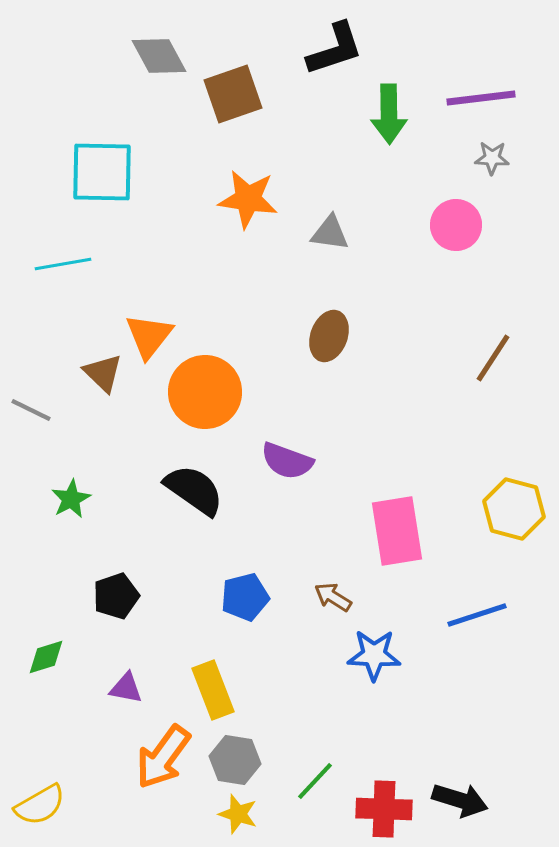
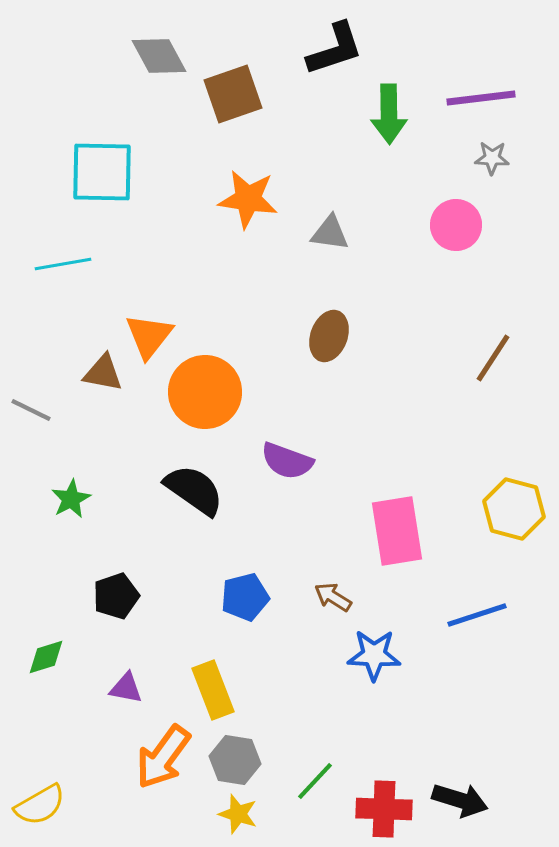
brown triangle: rotated 33 degrees counterclockwise
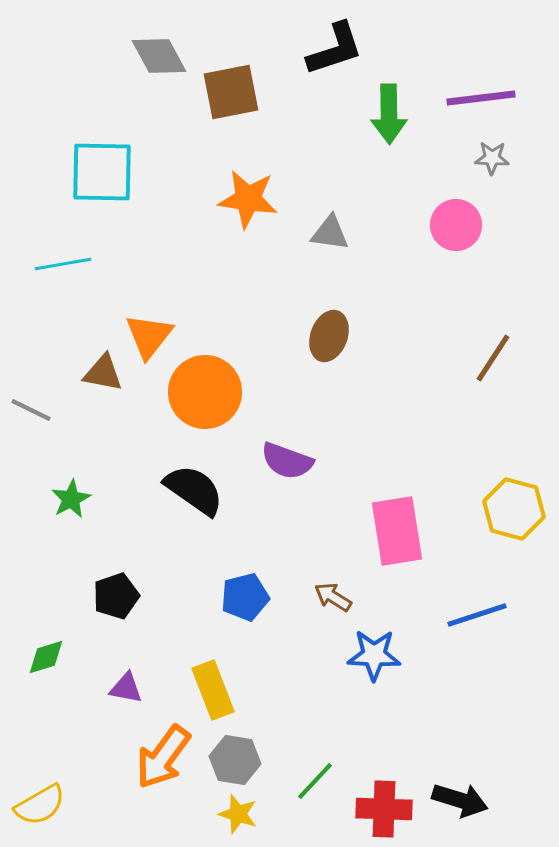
brown square: moved 2 px left, 2 px up; rotated 8 degrees clockwise
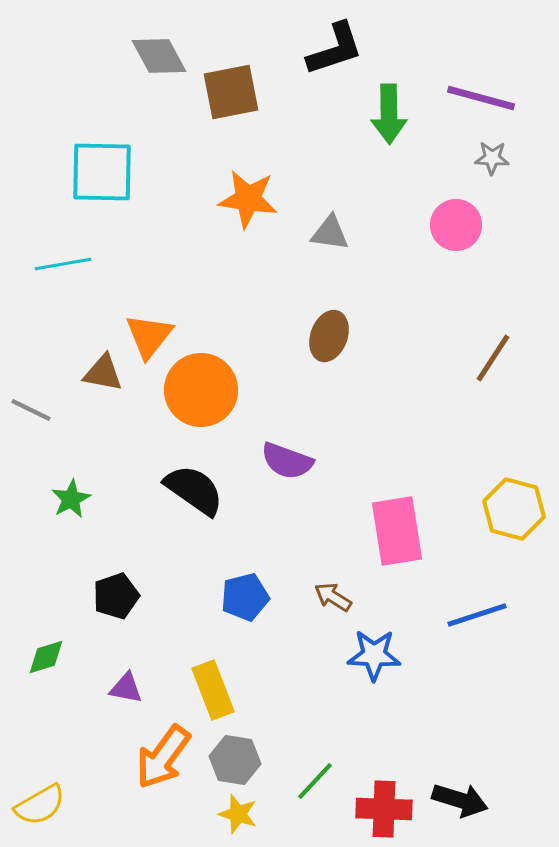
purple line: rotated 22 degrees clockwise
orange circle: moved 4 px left, 2 px up
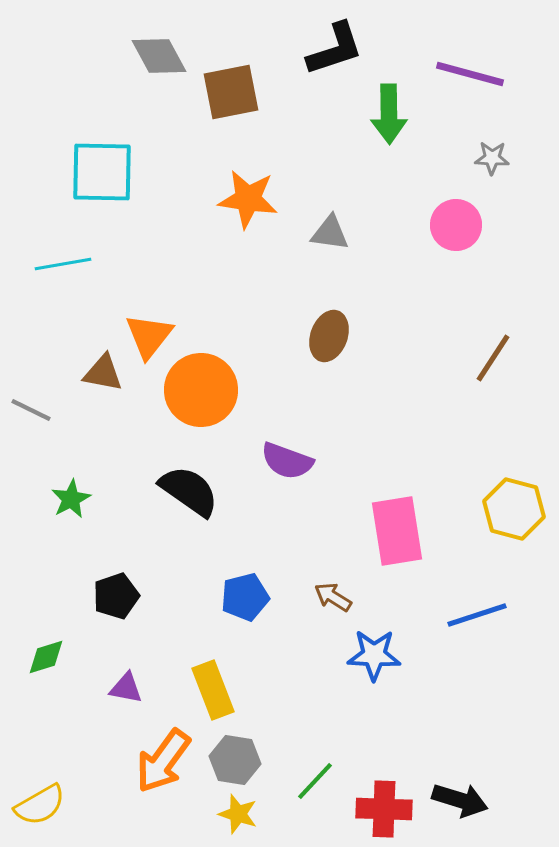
purple line: moved 11 px left, 24 px up
black semicircle: moved 5 px left, 1 px down
orange arrow: moved 4 px down
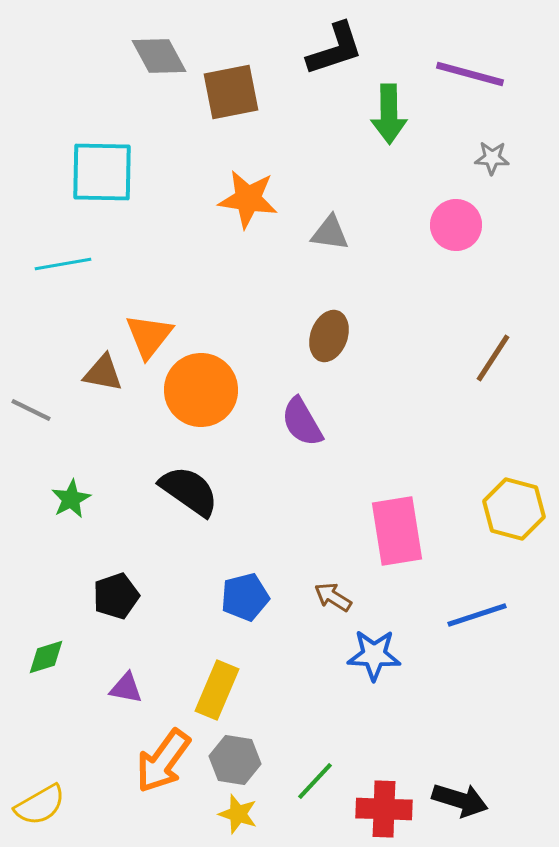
purple semicircle: moved 15 px right, 39 px up; rotated 40 degrees clockwise
yellow rectangle: moved 4 px right; rotated 44 degrees clockwise
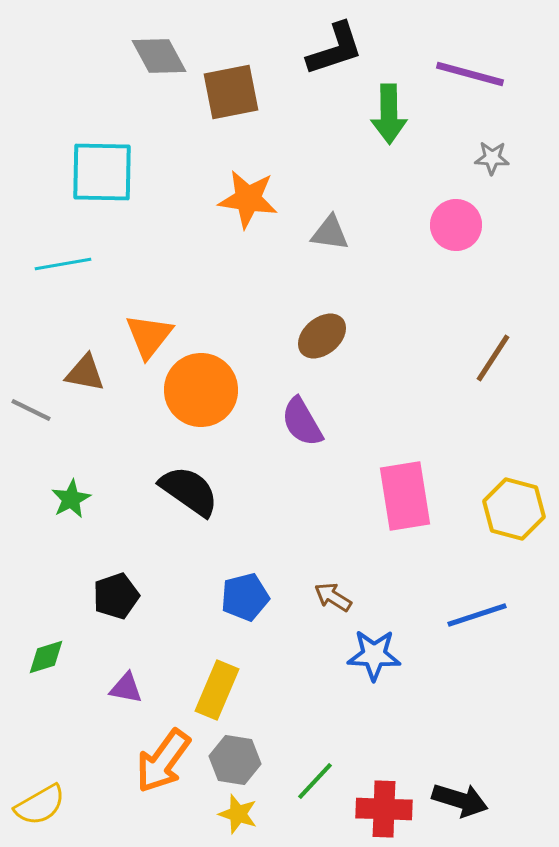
brown ellipse: moved 7 px left; rotated 30 degrees clockwise
brown triangle: moved 18 px left
pink rectangle: moved 8 px right, 35 px up
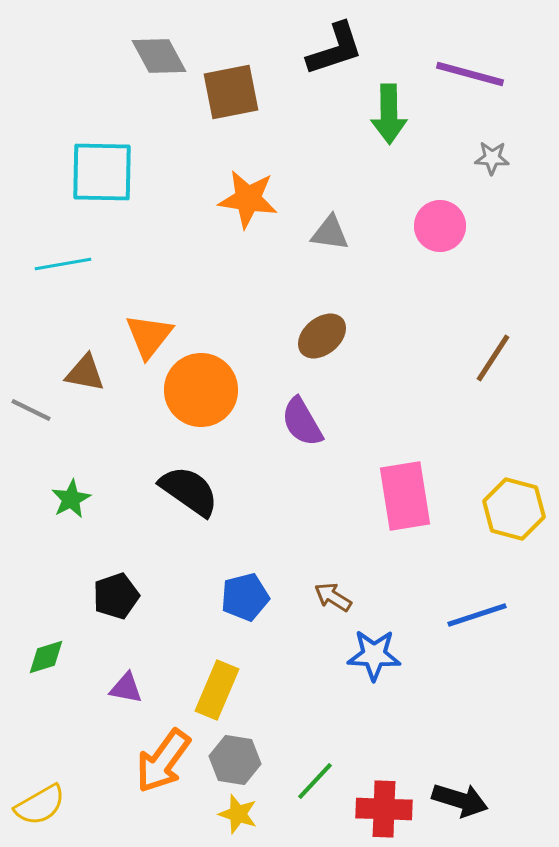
pink circle: moved 16 px left, 1 px down
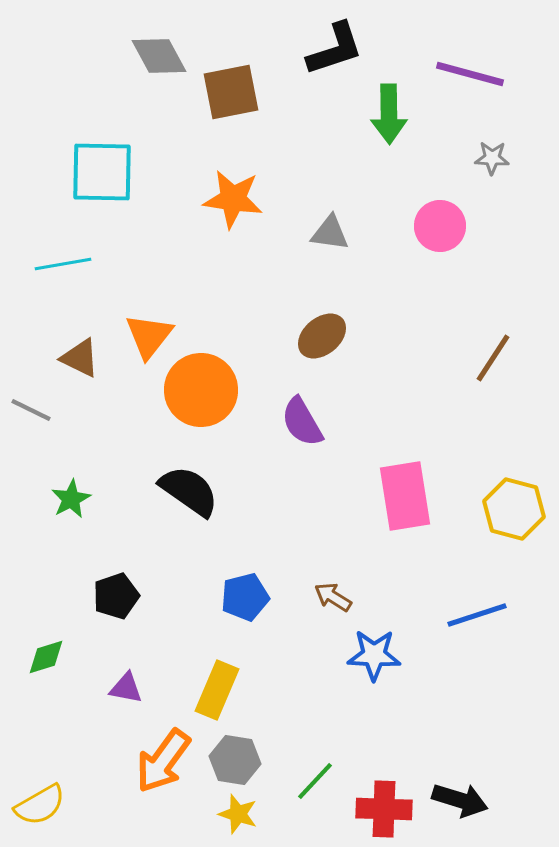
orange star: moved 15 px left
brown triangle: moved 5 px left, 15 px up; rotated 15 degrees clockwise
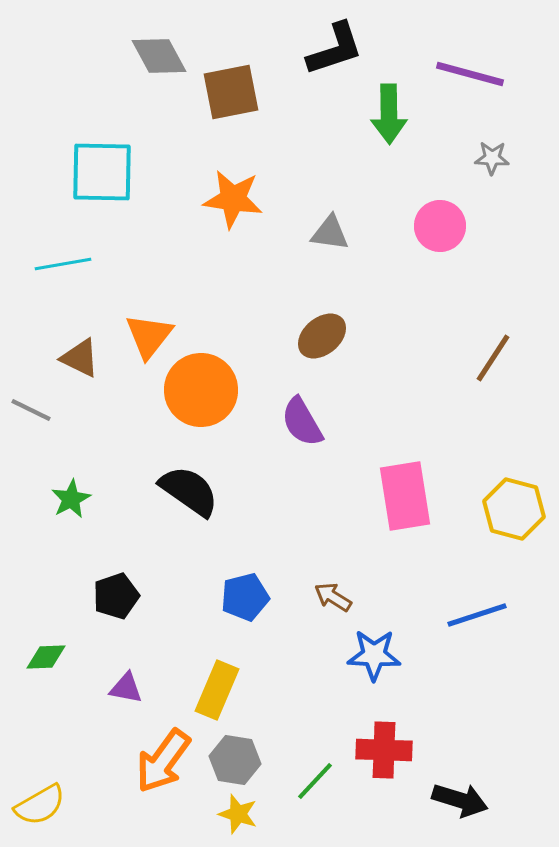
green diamond: rotated 15 degrees clockwise
red cross: moved 59 px up
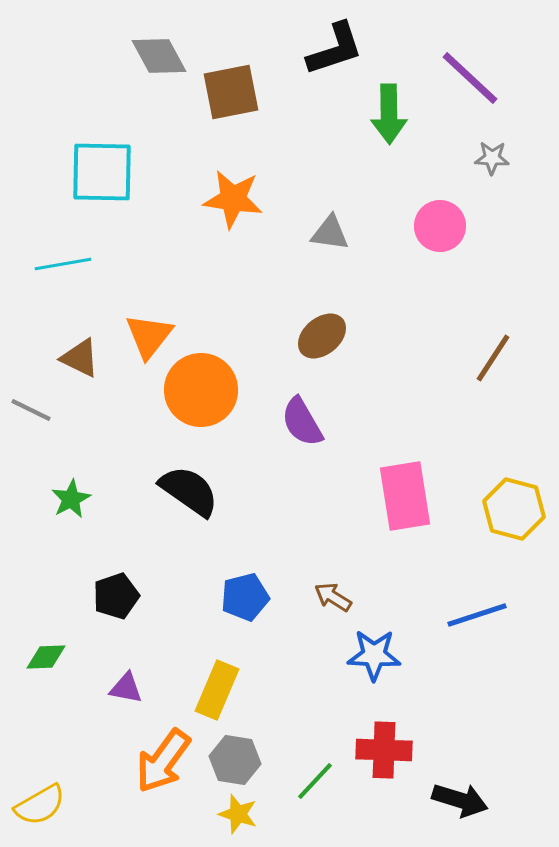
purple line: moved 4 px down; rotated 28 degrees clockwise
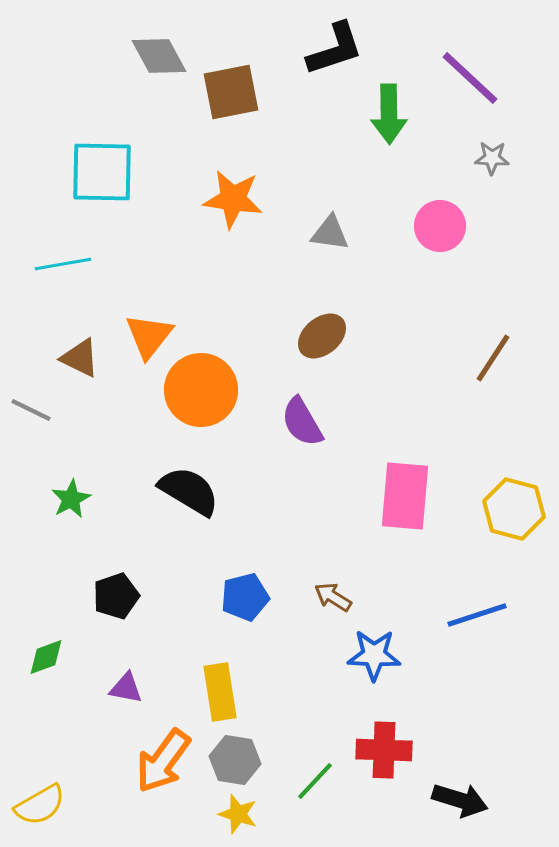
black semicircle: rotated 4 degrees counterclockwise
pink rectangle: rotated 14 degrees clockwise
green diamond: rotated 18 degrees counterclockwise
yellow rectangle: moved 3 px right, 2 px down; rotated 32 degrees counterclockwise
